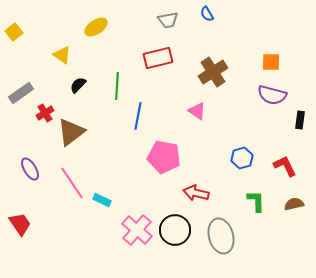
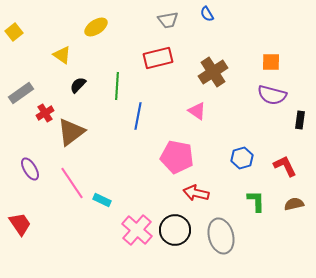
pink pentagon: moved 13 px right
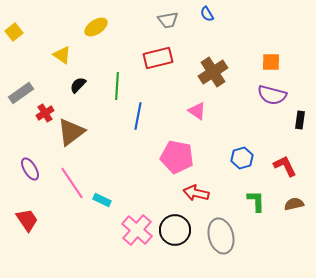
red trapezoid: moved 7 px right, 4 px up
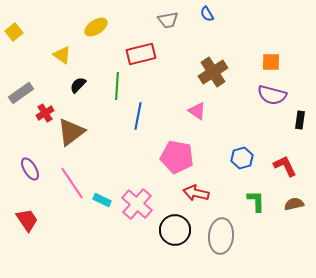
red rectangle: moved 17 px left, 4 px up
pink cross: moved 26 px up
gray ellipse: rotated 20 degrees clockwise
